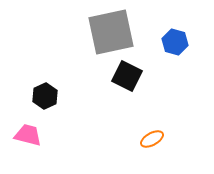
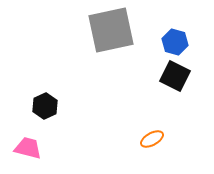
gray square: moved 2 px up
black square: moved 48 px right
black hexagon: moved 10 px down
pink trapezoid: moved 13 px down
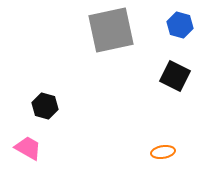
blue hexagon: moved 5 px right, 17 px up
black hexagon: rotated 20 degrees counterclockwise
orange ellipse: moved 11 px right, 13 px down; rotated 20 degrees clockwise
pink trapezoid: rotated 16 degrees clockwise
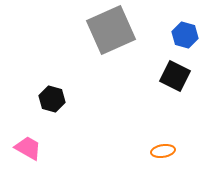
blue hexagon: moved 5 px right, 10 px down
gray square: rotated 12 degrees counterclockwise
black hexagon: moved 7 px right, 7 px up
orange ellipse: moved 1 px up
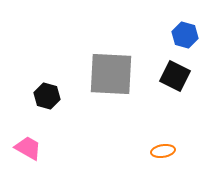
gray square: moved 44 px down; rotated 27 degrees clockwise
black hexagon: moved 5 px left, 3 px up
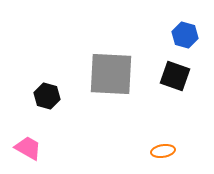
black square: rotated 8 degrees counterclockwise
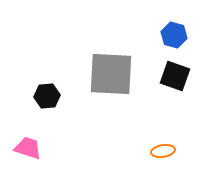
blue hexagon: moved 11 px left
black hexagon: rotated 20 degrees counterclockwise
pink trapezoid: rotated 12 degrees counterclockwise
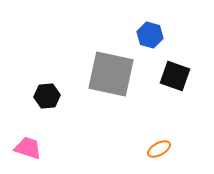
blue hexagon: moved 24 px left
gray square: rotated 9 degrees clockwise
orange ellipse: moved 4 px left, 2 px up; rotated 20 degrees counterclockwise
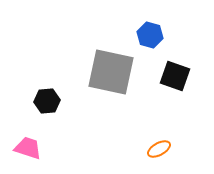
gray square: moved 2 px up
black hexagon: moved 5 px down
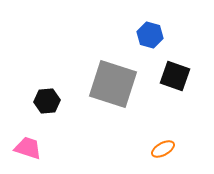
gray square: moved 2 px right, 12 px down; rotated 6 degrees clockwise
orange ellipse: moved 4 px right
